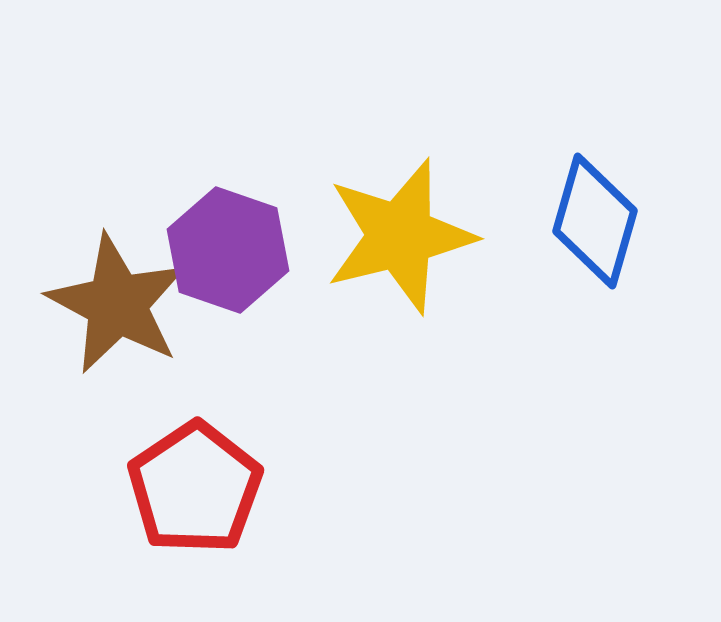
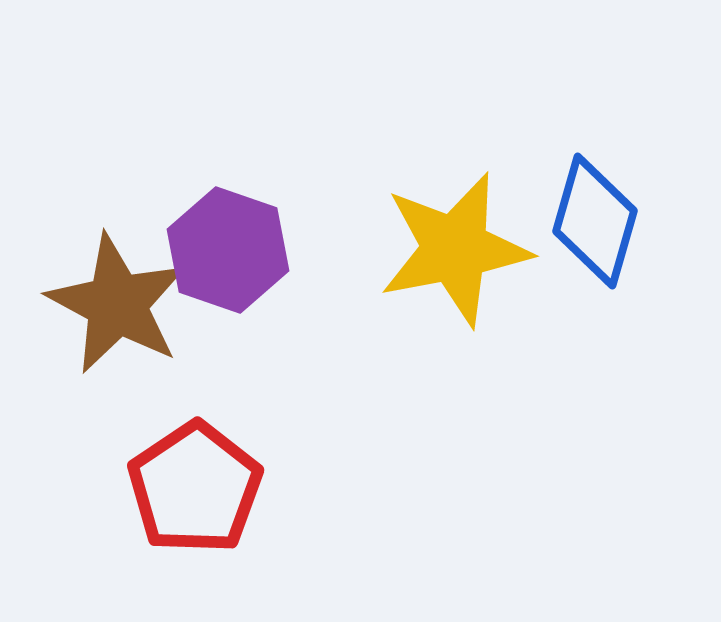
yellow star: moved 55 px right, 13 px down; rotated 3 degrees clockwise
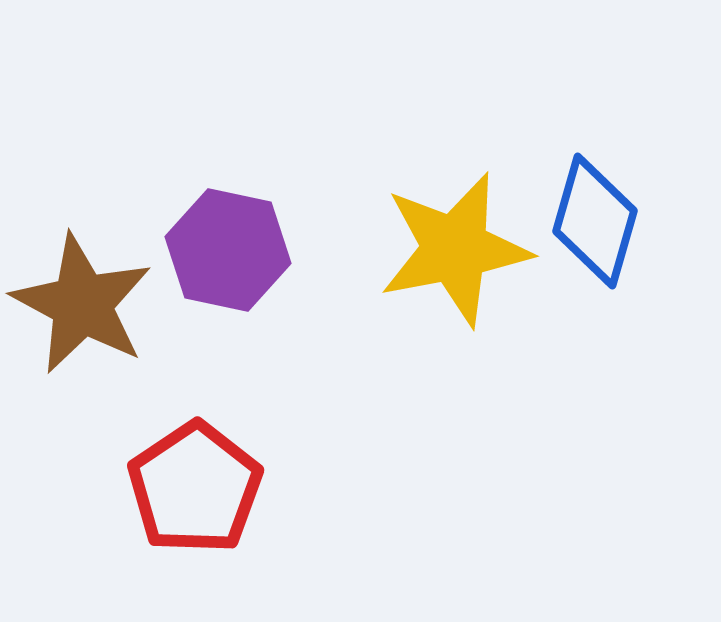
purple hexagon: rotated 7 degrees counterclockwise
brown star: moved 35 px left
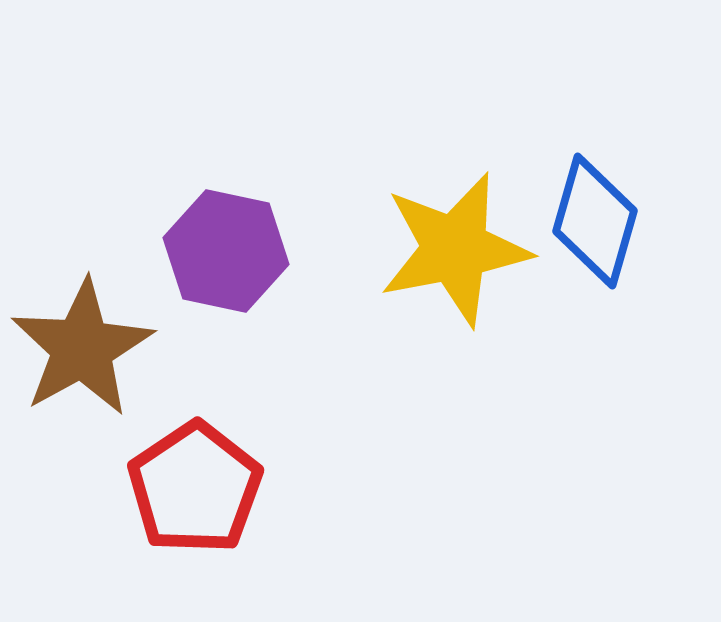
purple hexagon: moved 2 px left, 1 px down
brown star: moved 44 px down; rotated 15 degrees clockwise
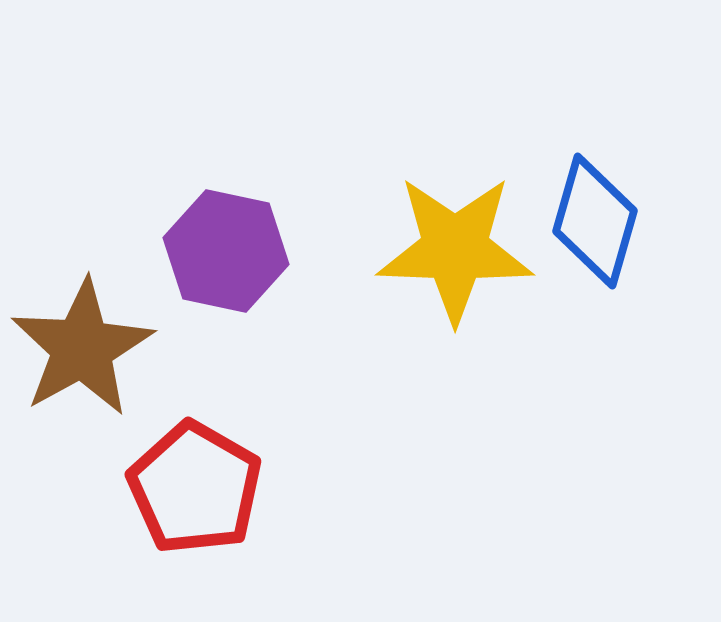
yellow star: rotated 13 degrees clockwise
red pentagon: rotated 8 degrees counterclockwise
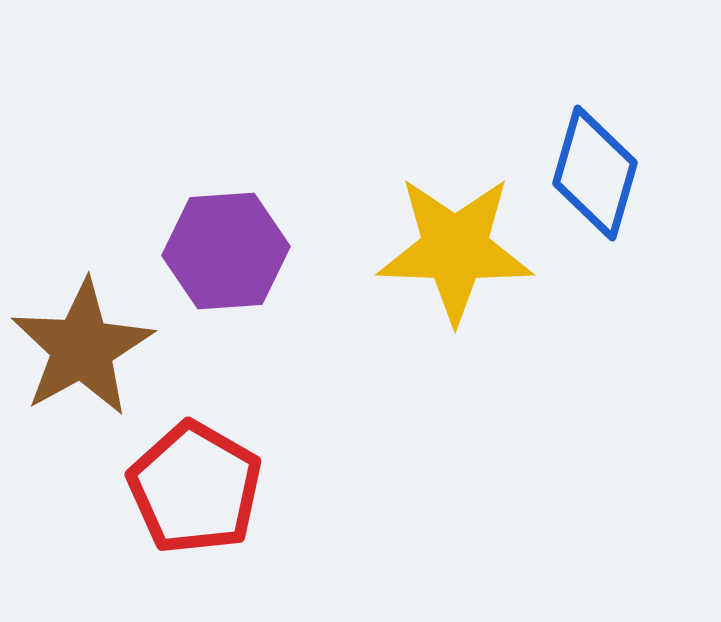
blue diamond: moved 48 px up
purple hexagon: rotated 16 degrees counterclockwise
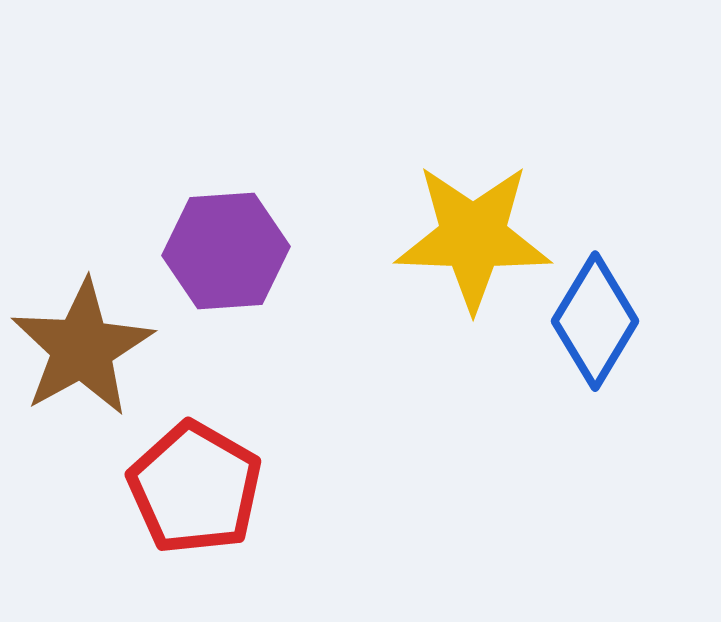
blue diamond: moved 148 px down; rotated 15 degrees clockwise
yellow star: moved 18 px right, 12 px up
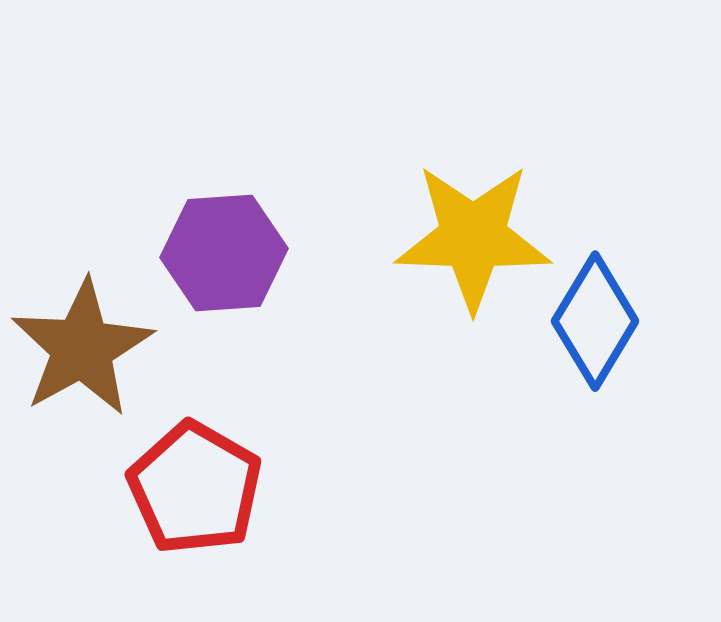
purple hexagon: moved 2 px left, 2 px down
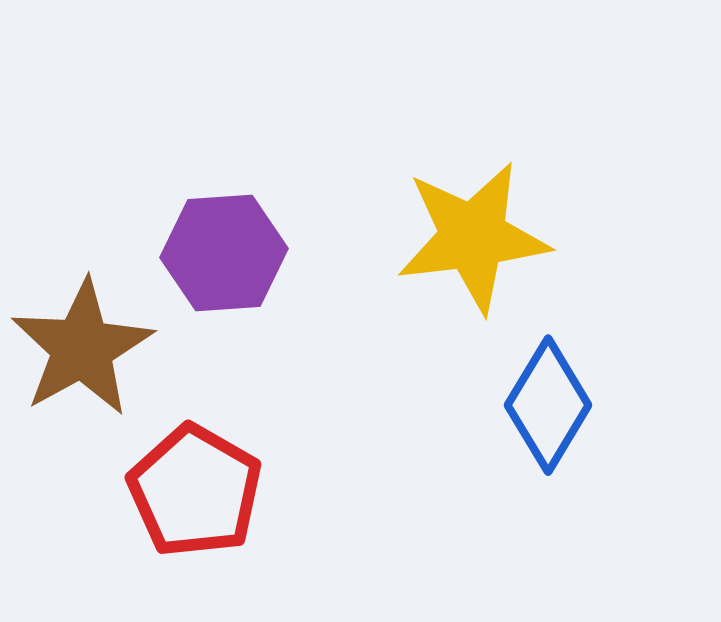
yellow star: rotated 9 degrees counterclockwise
blue diamond: moved 47 px left, 84 px down
red pentagon: moved 3 px down
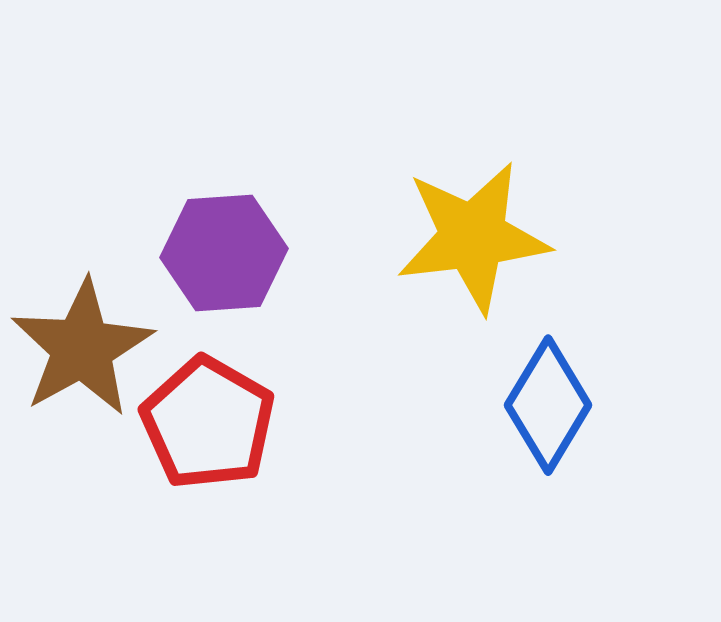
red pentagon: moved 13 px right, 68 px up
